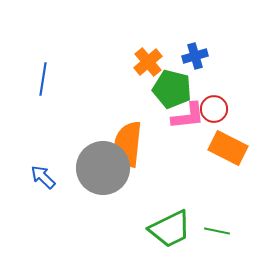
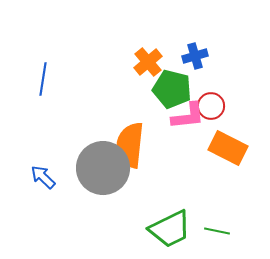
red circle: moved 3 px left, 3 px up
orange semicircle: moved 2 px right, 1 px down
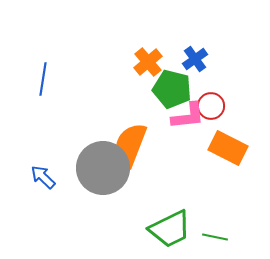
blue cross: moved 3 px down; rotated 20 degrees counterclockwise
orange semicircle: rotated 15 degrees clockwise
green line: moved 2 px left, 6 px down
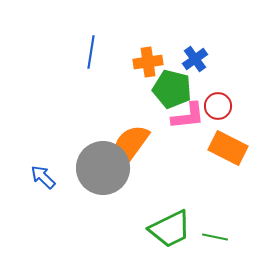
orange cross: rotated 32 degrees clockwise
blue line: moved 48 px right, 27 px up
red circle: moved 7 px right
orange semicircle: rotated 15 degrees clockwise
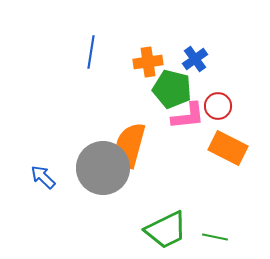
orange semicircle: rotated 21 degrees counterclockwise
green trapezoid: moved 4 px left, 1 px down
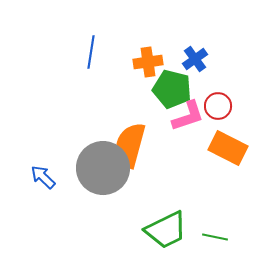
pink L-shape: rotated 12 degrees counterclockwise
